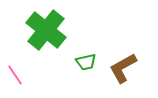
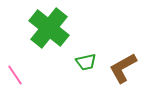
green cross: moved 3 px right, 2 px up
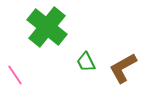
green cross: moved 2 px left, 1 px up
green trapezoid: rotated 75 degrees clockwise
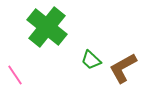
green trapezoid: moved 5 px right, 2 px up; rotated 20 degrees counterclockwise
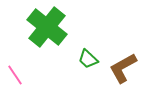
green trapezoid: moved 3 px left, 1 px up
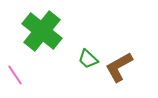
green cross: moved 5 px left, 4 px down
brown L-shape: moved 4 px left, 1 px up
